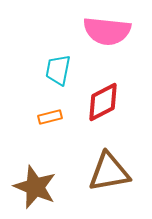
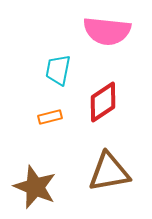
red diamond: rotated 6 degrees counterclockwise
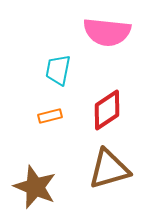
pink semicircle: moved 1 px down
red diamond: moved 4 px right, 8 px down
orange rectangle: moved 1 px up
brown triangle: moved 3 px up; rotated 6 degrees counterclockwise
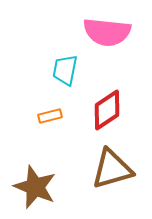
cyan trapezoid: moved 7 px right
brown triangle: moved 3 px right
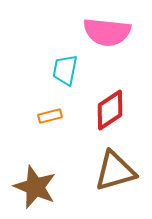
red diamond: moved 3 px right
brown triangle: moved 3 px right, 2 px down
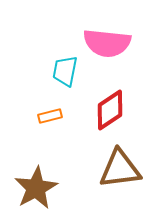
pink semicircle: moved 11 px down
cyan trapezoid: moved 1 px down
brown triangle: moved 5 px right, 2 px up; rotated 9 degrees clockwise
brown star: moved 1 px right, 1 px down; rotated 21 degrees clockwise
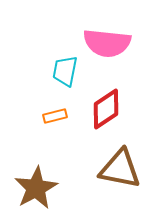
red diamond: moved 4 px left, 1 px up
orange rectangle: moved 5 px right
brown triangle: rotated 18 degrees clockwise
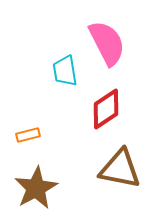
pink semicircle: rotated 123 degrees counterclockwise
cyan trapezoid: rotated 20 degrees counterclockwise
orange rectangle: moved 27 px left, 19 px down
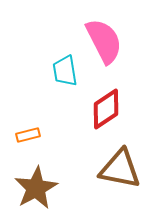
pink semicircle: moved 3 px left, 2 px up
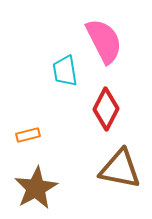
red diamond: rotated 30 degrees counterclockwise
